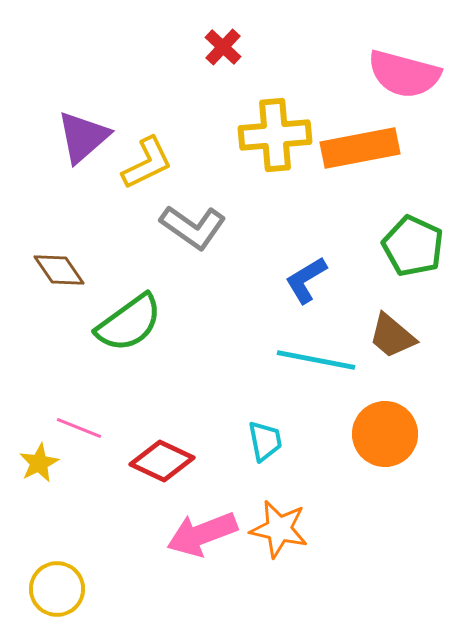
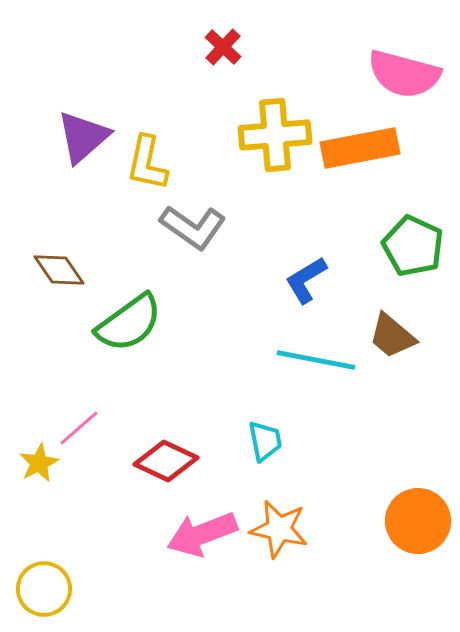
yellow L-shape: rotated 128 degrees clockwise
pink line: rotated 63 degrees counterclockwise
orange circle: moved 33 px right, 87 px down
red diamond: moved 4 px right
yellow circle: moved 13 px left
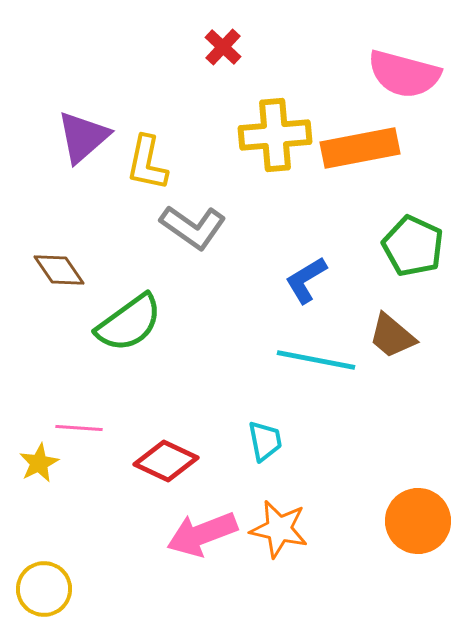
pink line: rotated 45 degrees clockwise
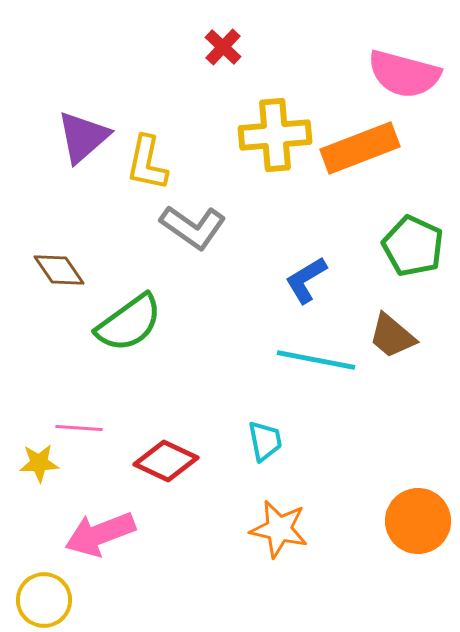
orange rectangle: rotated 10 degrees counterclockwise
yellow star: rotated 24 degrees clockwise
pink arrow: moved 102 px left
yellow circle: moved 11 px down
